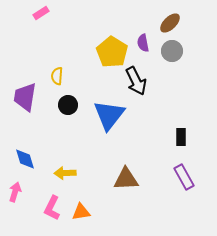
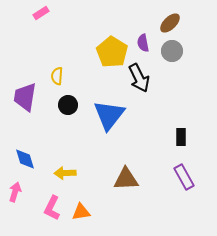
black arrow: moved 3 px right, 3 px up
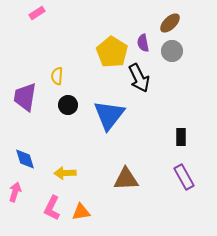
pink rectangle: moved 4 px left
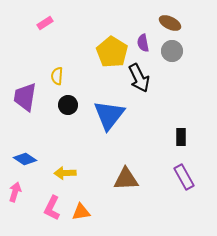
pink rectangle: moved 8 px right, 10 px down
brown ellipse: rotated 70 degrees clockwise
blue diamond: rotated 40 degrees counterclockwise
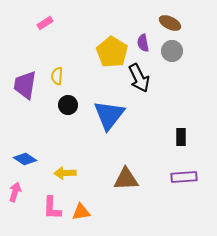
purple trapezoid: moved 12 px up
purple rectangle: rotated 65 degrees counterclockwise
pink L-shape: rotated 25 degrees counterclockwise
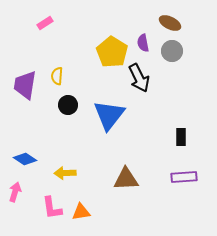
pink L-shape: rotated 10 degrees counterclockwise
